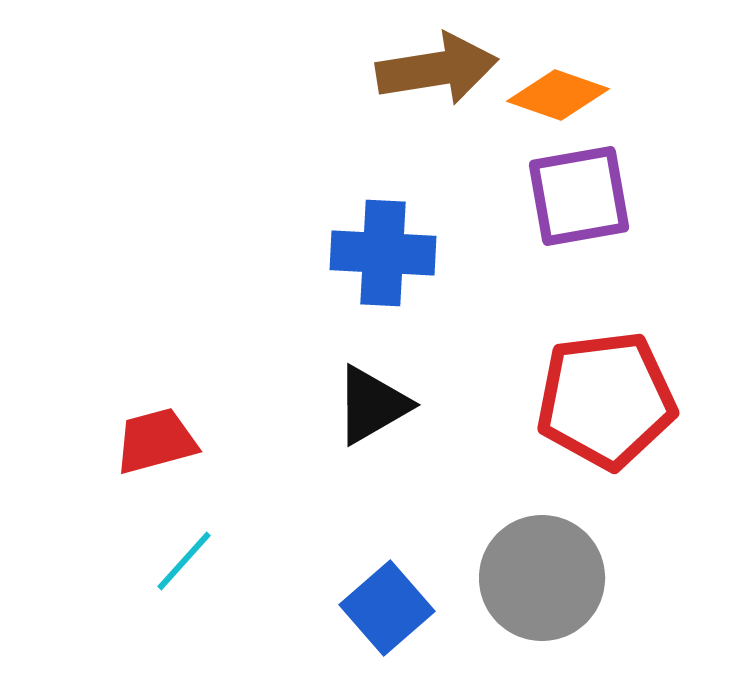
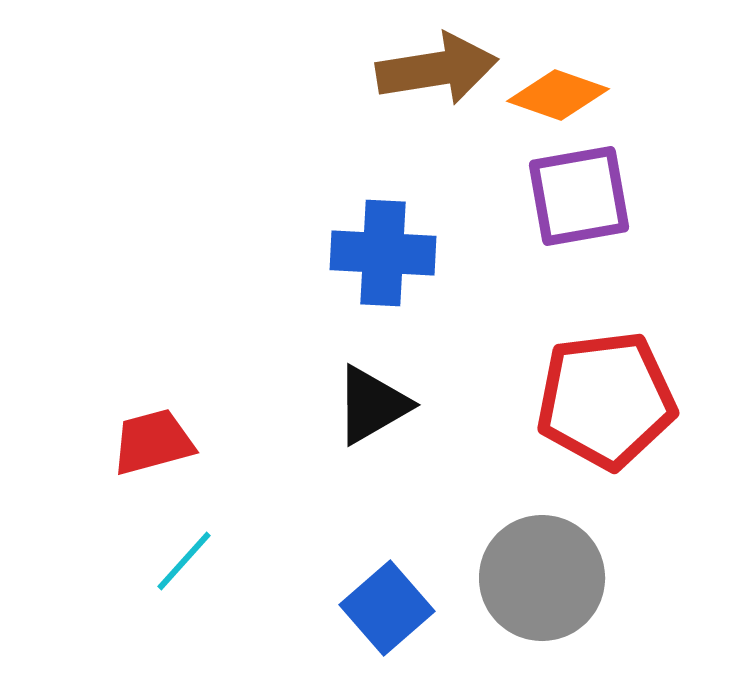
red trapezoid: moved 3 px left, 1 px down
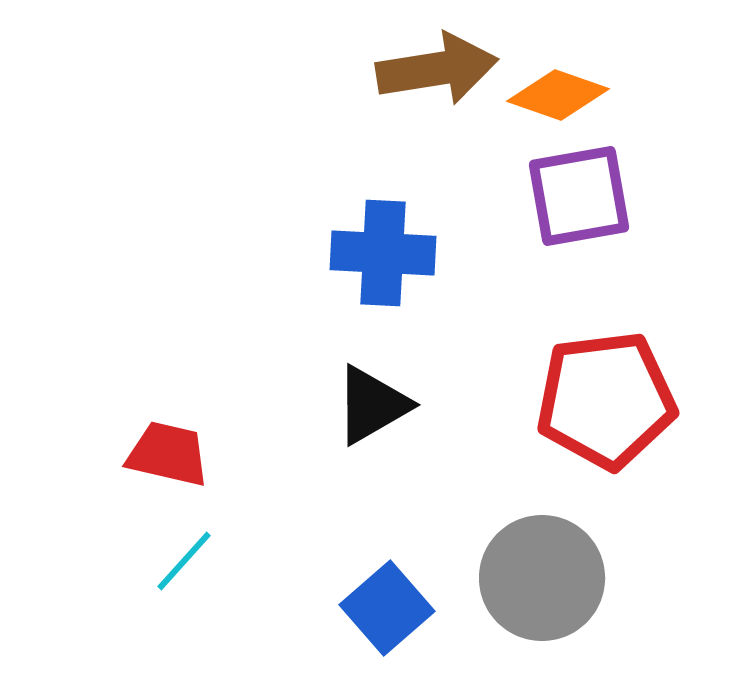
red trapezoid: moved 15 px right, 12 px down; rotated 28 degrees clockwise
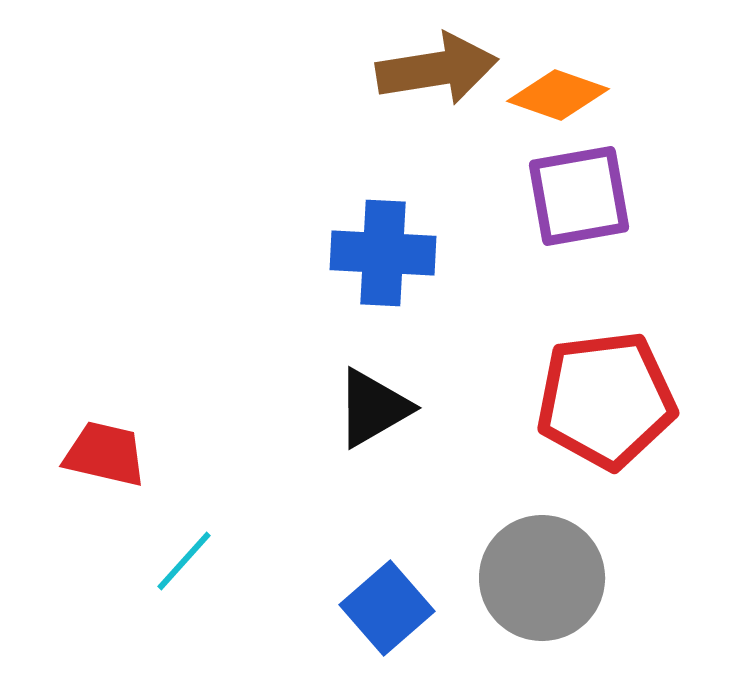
black triangle: moved 1 px right, 3 px down
red trapezoid: moved 63 px left
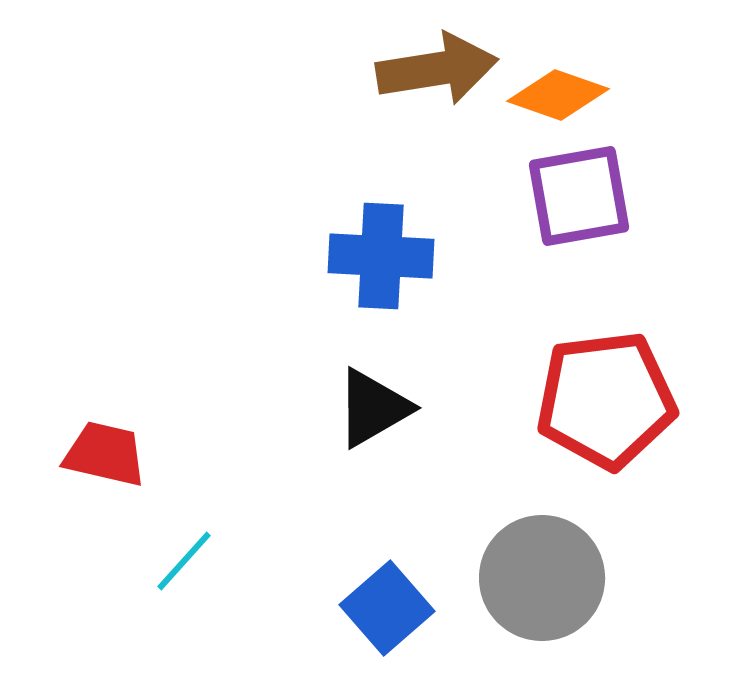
blue cross: moved 2 px left, 3 px down
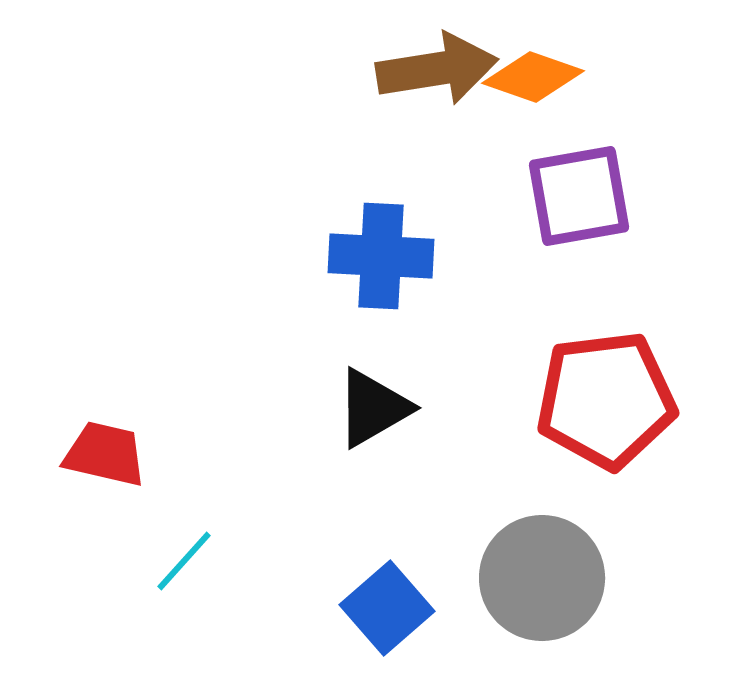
orange diamond: moved 25 px left, 18 px up
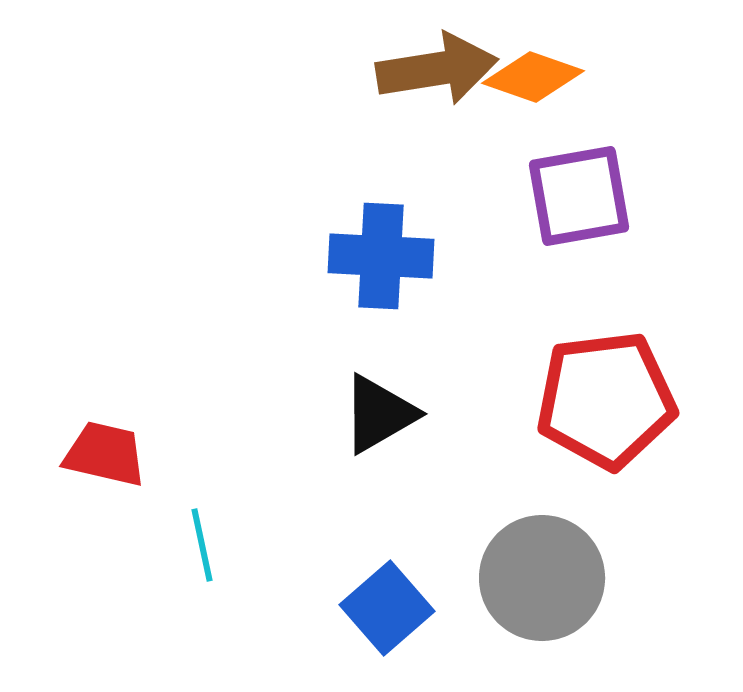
black triangle: moved 6 px right, 6 px down
cyan line: moved 18 px right, 16 px up; rotated 54 degrees counterclockwise
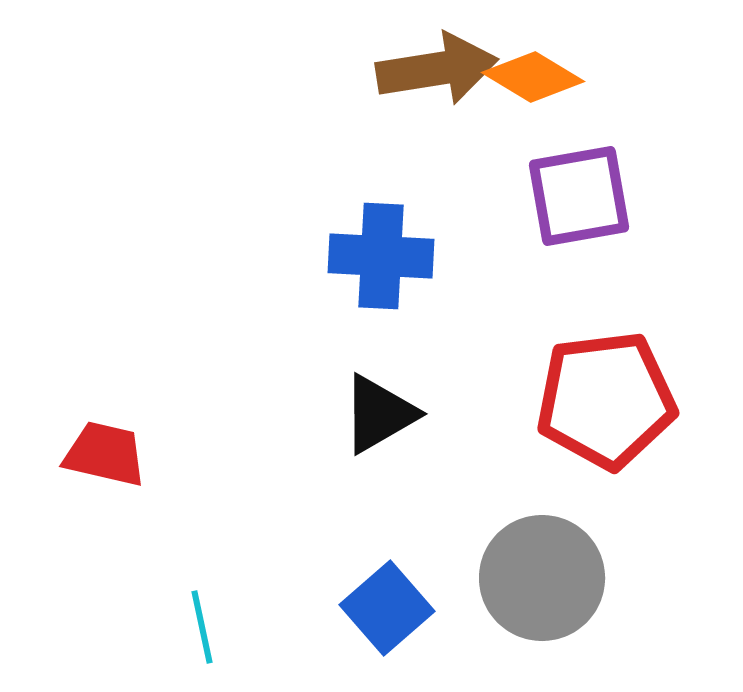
orange diamond: rotated 12 degrees clockwise
cyan line: moved 82 px down
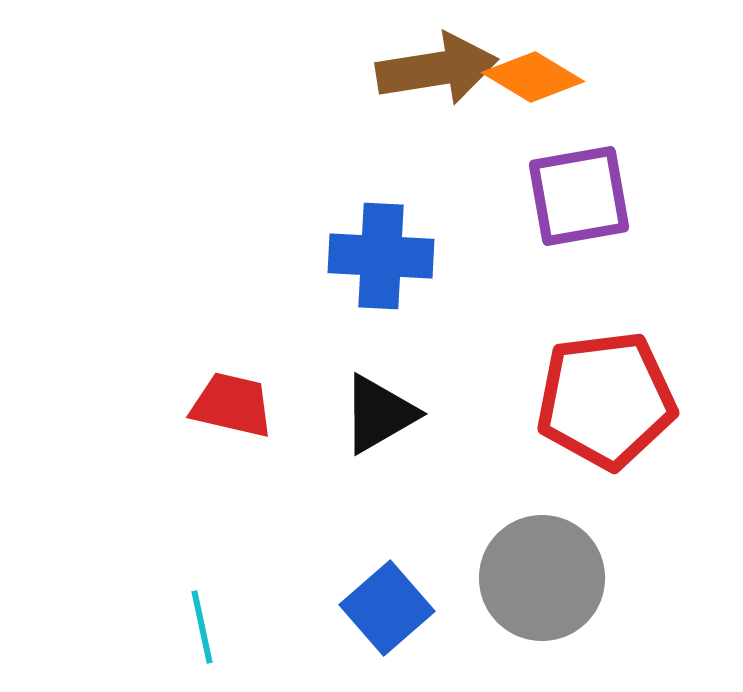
red trapezoid: moved 127 px right, 49 px up
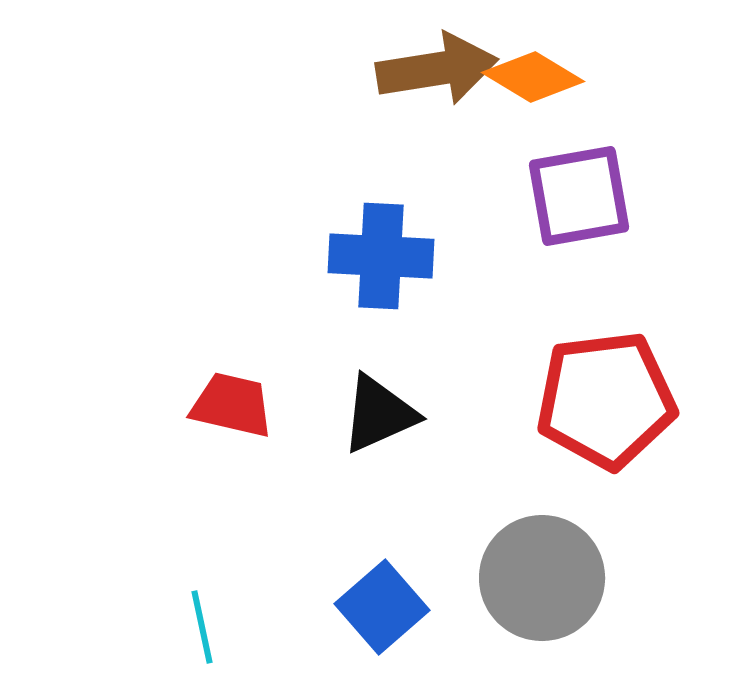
black triangle: rotated 6 degrees clockwise
blue square: moved 5 px left, 1 px up
